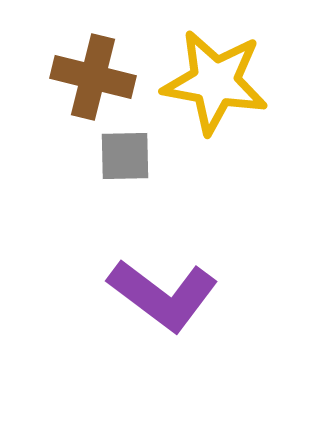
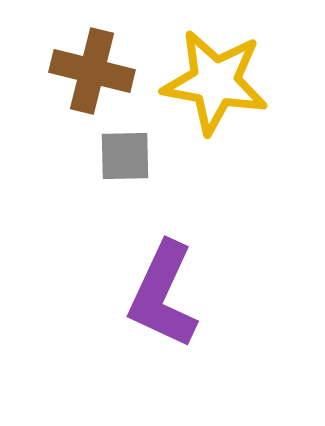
brown cross: moved 1 px left, 6 px up
purple L-shape: rotated 78 degrees clockwise
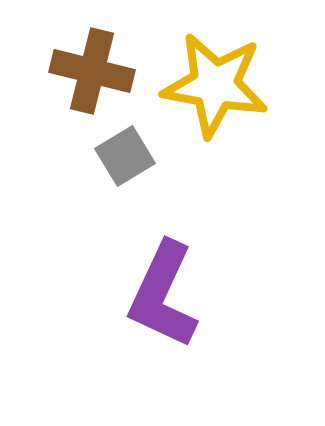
yellow star: moved 3 px down
gray square: rotated 30 degrees counterclockwise
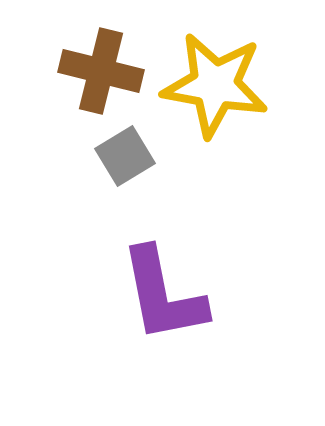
brown cross: moved 9 px right
purple L-shape: rotated 36 degrees counterclockwise
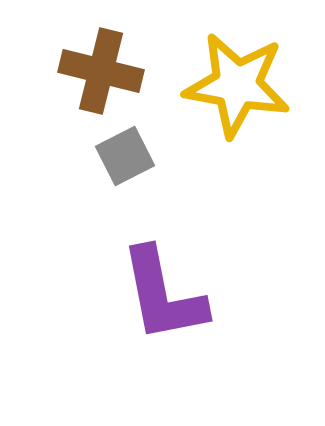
yellow star: moved 22 px right
gray square: rotated 4 degrees clockwise
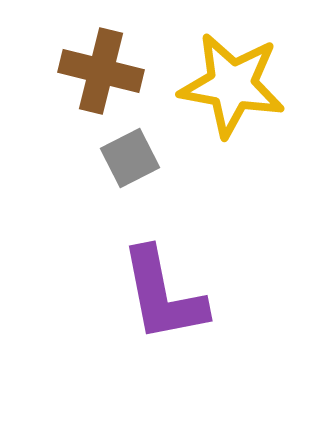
yellow star: moved 5 px left
gray square: moved 5 px right, 2 px down
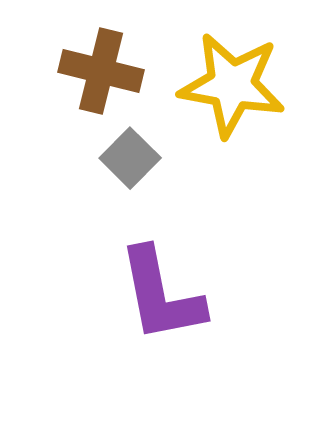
gray square: rotated 18 degrees counterclockwise
purple L-shape: moved 2 px left
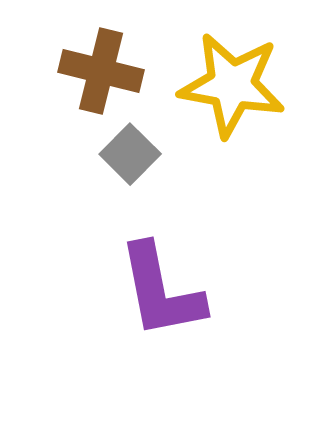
gray square: moved 4 px up
purple L-shape: moved 4 px up
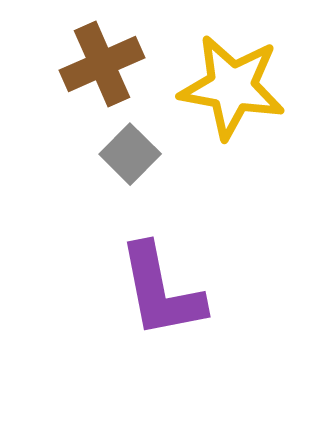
brown cross: moved 1 px right, 7 px up; rotated 38 degrees counterclockwise
yellow star: moved 2 px down
